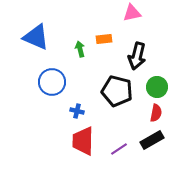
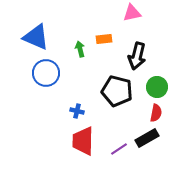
blue circle: moved 6 px left, 9 px up
black rectangle: moved 5 px left, 2 px up
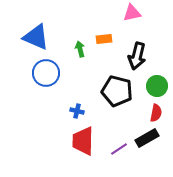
green circle: moved 1 px up
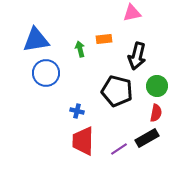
blue triangle: moved 3 px down; rotated 32 degrees counterclockwise
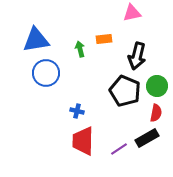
black pentagon: moved 8 px right; rotated 8 degrees clockwise
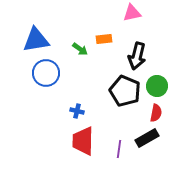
green arrow: rotated 140 degrees clockwise
purple line: rotated 48 degrees counterclockwise
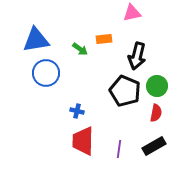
black rectangle: moved 7 px right, 8 px down
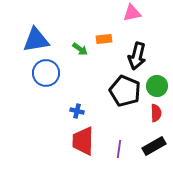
red semicircle: rotated 12 degrees counterclockwise
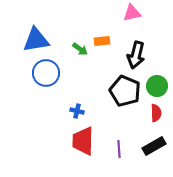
orange rectangle: moved 2 px left, 2 px down
black arrow: moved 1 px left, 1 px up
purple line: rotated 12 degrees counterclockwise
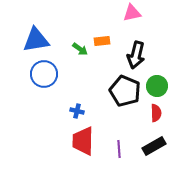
blue circle: moved 2 px left, 1 px down
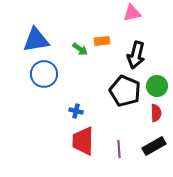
blue cross: moved 1 px left
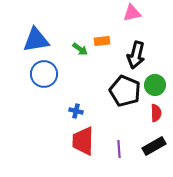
green circle: moved 2 px left, 1 px up
